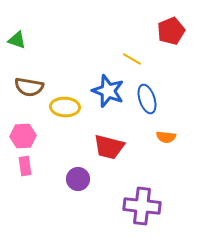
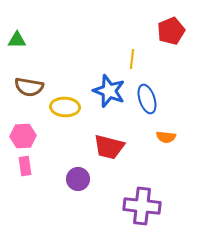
green triangle: rotated 18 degrees counterclockwise
yellow line: rotated 66 degrees clockwise
blue star: moved 1 px right
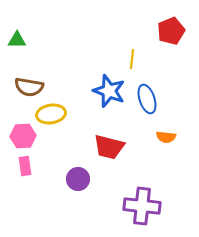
yellow ellipse: moved 14 px left, 7 px down; rotated 12 degrees counterclockwise
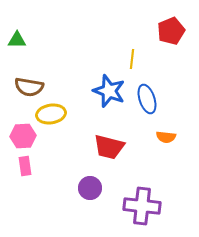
purple circle: moved 12 px right, 9 px down
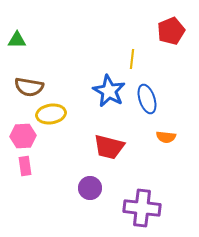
blue star: rotated 8 degrees clockwise
purple cross: moved 2 px down
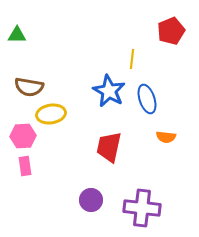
green triangle: moved 5 px up
red trapezoid: rotated 88 degrees clockwise
purple circle: moved 1 px right, 12 px down
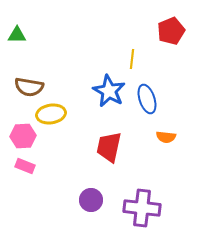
pink rectangle: rotated 60 degrees counterclockwise
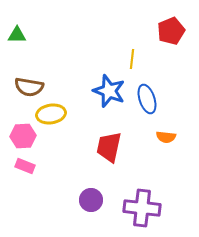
blue star: rotated 8 degrees counterclockwise
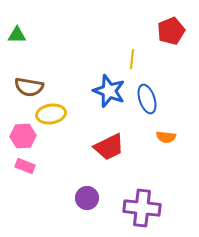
red trapezoid: rotated 128 degrees counterclockwise
purple circle: moved 4 px left, 2 px up
